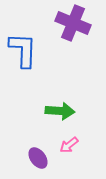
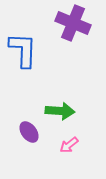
purple ellipse: moved 9 px left, 26 px up
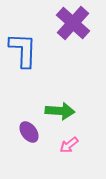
purple cross: rotated 20 degrees clockwise
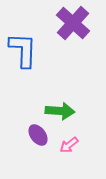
purple ellipse: moved 9 px right, 3 px down
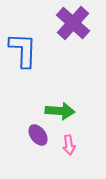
pink arrow: rotated 60 degrees counterclockwise
